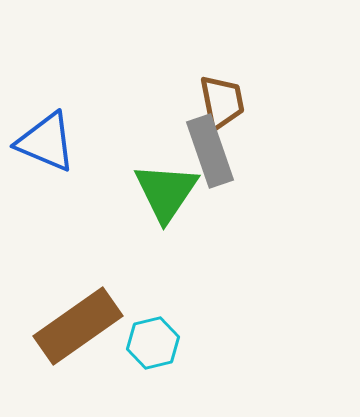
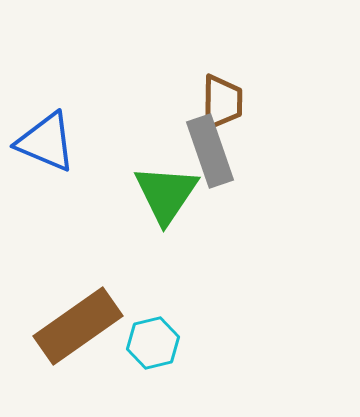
brown trapezoid: rotated 12 degrees clockwise
green triangle: moved 2 px down
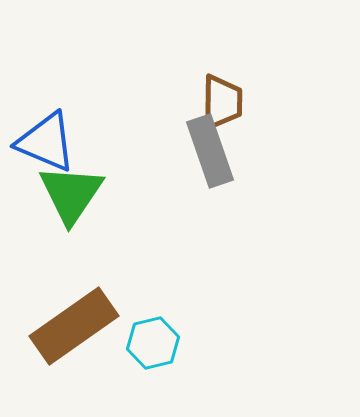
green triangle: moved 95 px left
brown rectangle: moved 4 px left
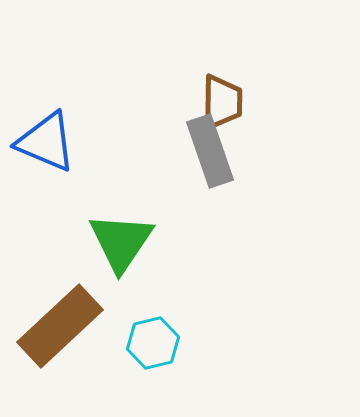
green triangle: moved 50 px right, 48 px down
brown rectangle: moved 14 px left; rotated 8 degrees counterclockwise
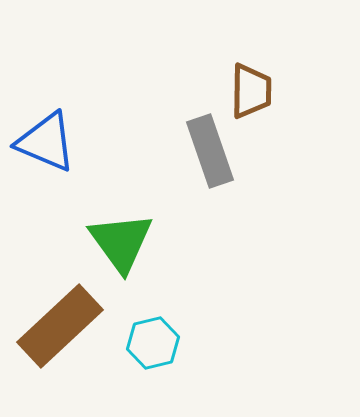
brown trapezoid: moved 29 px right, 11 px up
green triangle: rotated 10 degrees counterclockwise
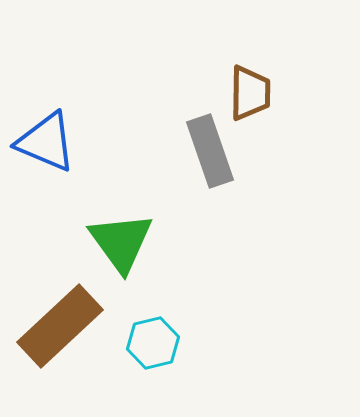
brown trapezoid: moved 1 px left, 2 px down
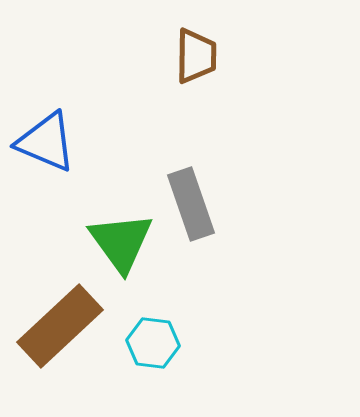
brown trapezoid: moved 54 px left, 37 px up
gray rectangle: moved 19 px left, 53 px down
cyan hexagon: rotated 21 degrees clockwise
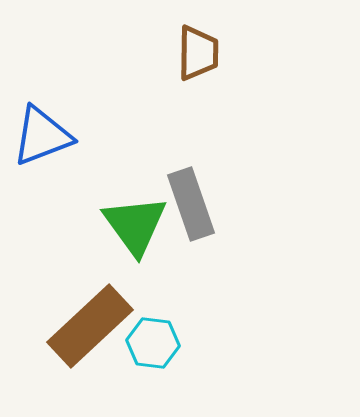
brown trapezoid: moved 2 px right, 3 px up
blue triangle: moved 4 px left, 6 px up; rotated 44 degrees counterclockwise
green triangle: moved 14 px right, 17 px up
brown rectangle: moved 30 px right
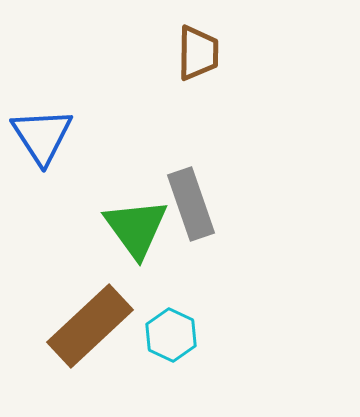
blue triangle: rotated 42 degrees counterclockwise
green triangle: moved 1 px right, 3 px down
cyan hexagon: moved 18 px right, 8 px up; rotated 18 degrees clockwise
